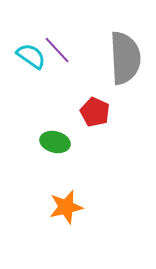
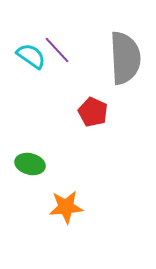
red pentagon: moved 2 px left
green ellipse: moved 25 px left, 22 px down
orange star: rotated 8 degrees clockwise
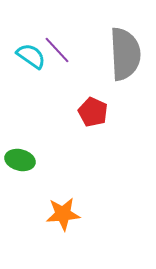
gray semicircle: moved 4 px up
green ellipse: moved 10 px left, 4 px up
orange star: moved 3 px left, 7 px down
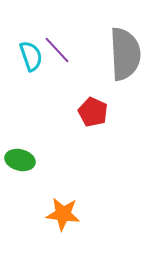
cyan semicircle: rotated 36 degrees clockwise
orange star: rotated 12 degrees clockwise
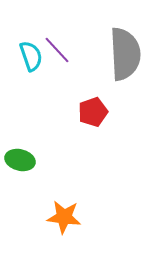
red pentagon: rotated 28 degrees clockwise
orange star: moved 1 px right, 3 px down
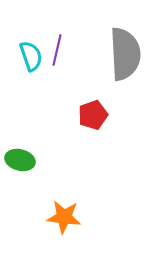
purple line: rotated 56 degrees clockwise
red pentagon: moved 3 px down
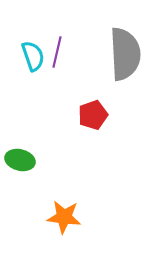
purple line: moved 2 px down
cyan semicircle: moved 2 px right
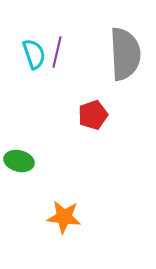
cyan semicircle: moved 1 px right, 2 px up
green ellipse: moved 1 px left, 1 px down
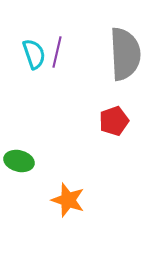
red pentagon: moved 21 px right, 6 px down
orange star: moved 4 px right, 17 px up; rotated 12 degrees clockwise
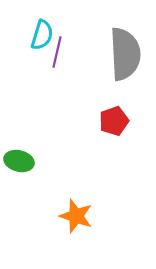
cyan semicircle: moved 8 px right, 19 px up; rotated 36 degrees clockwise
orange star: moved 8 px right, 16 px down
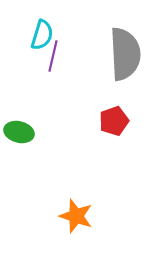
purple line: moved 4 px left, 4 px down
green ellipse: moved 29 px up
